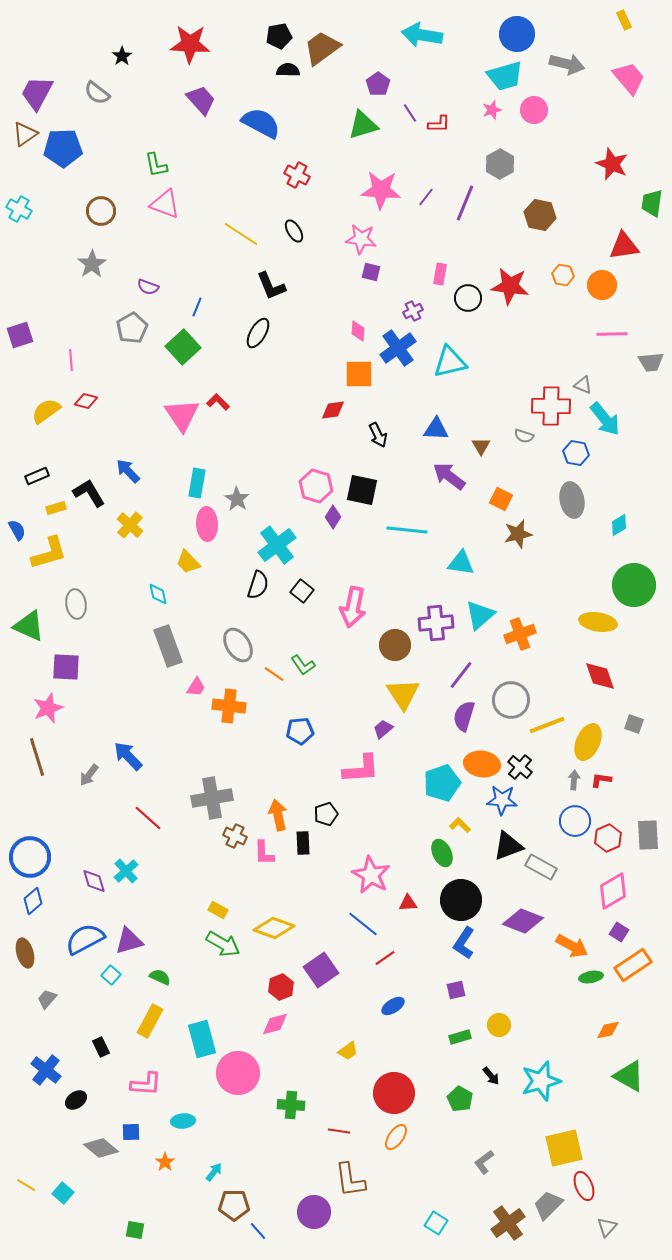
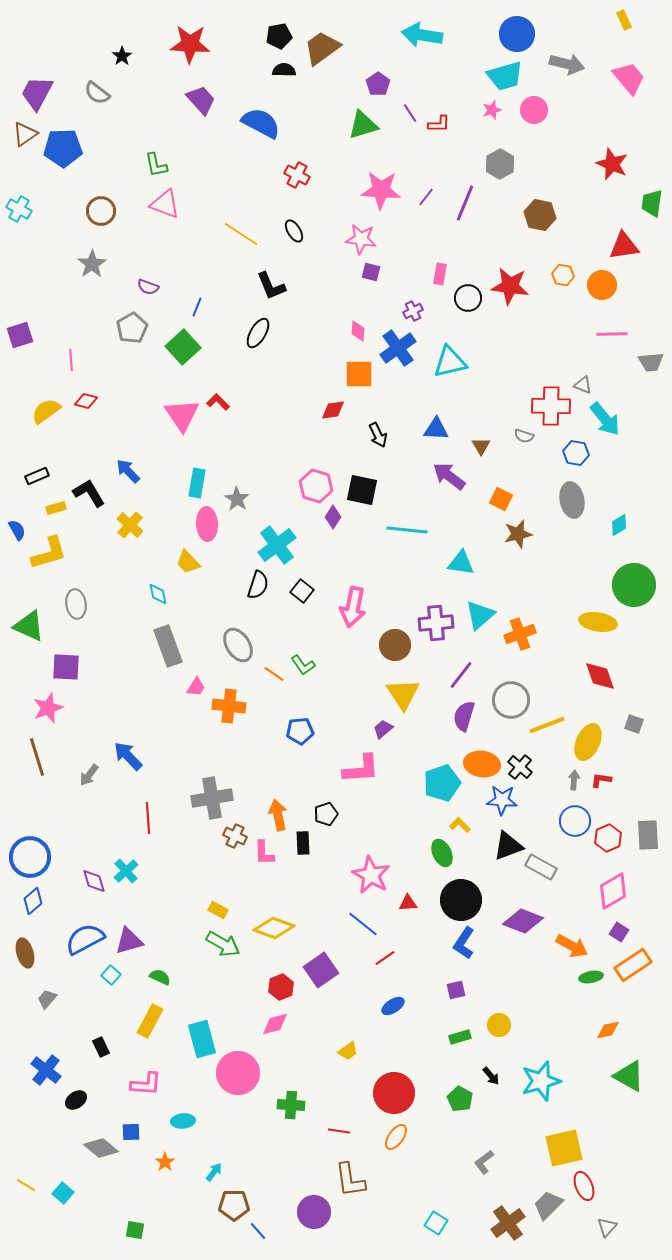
black semicircle at (288, 70): moved 4 px left
red line at (148, 818): rotated 44 degrees clockwise
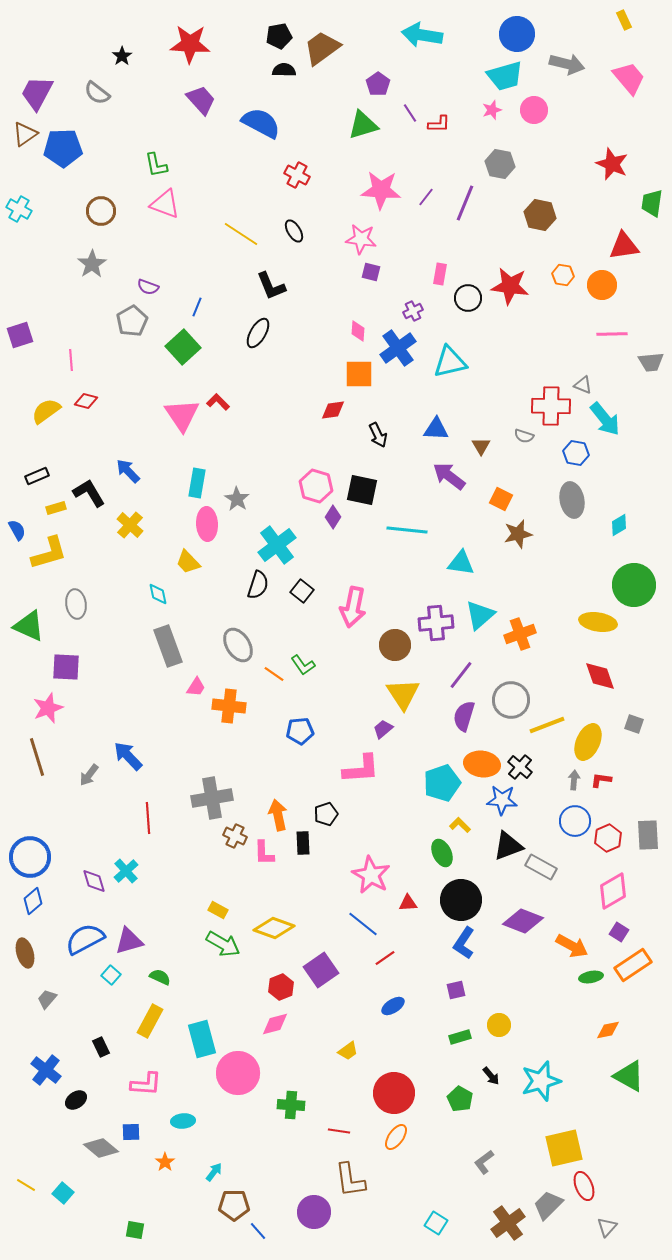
gray hexagon at (500, 164): rotated 20 degrees counterclockwise
gray pentagon at (132, 328): moved 7 px up
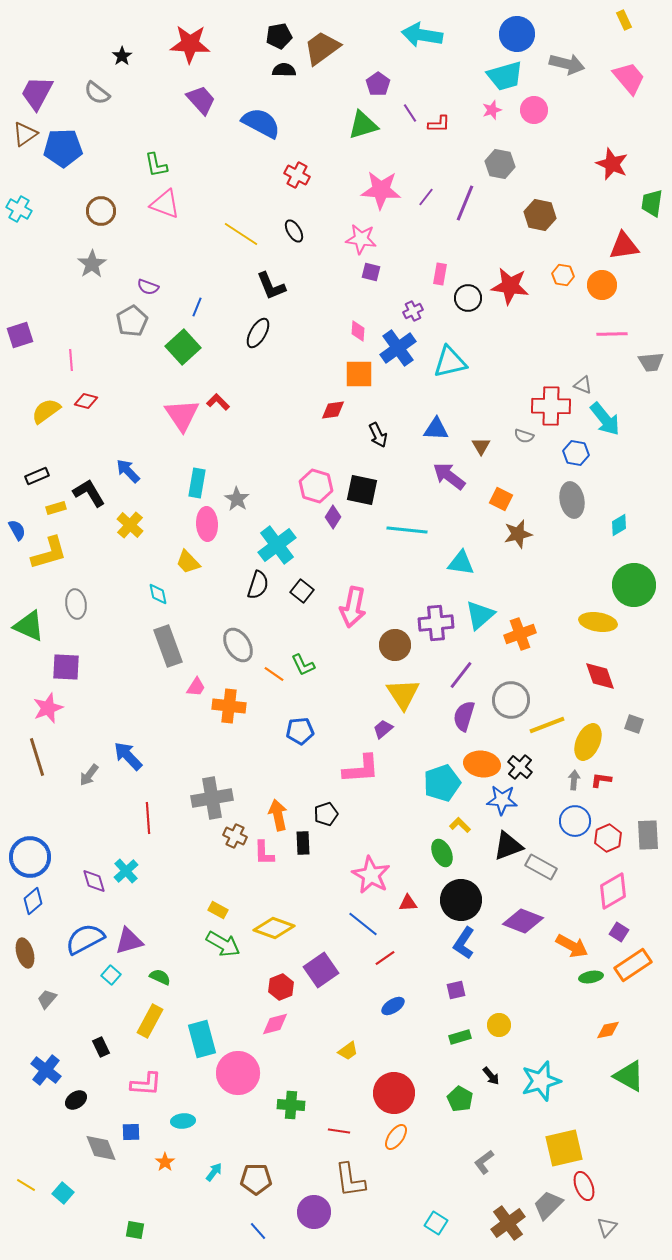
green L-shape at (303, 665): rotated 10 degrees clockwise
gray diamond at (101, 1148): rotated 28 degrees clockwise
brown pentagon at (234, 1205): moved 22 px right, 26 px up
